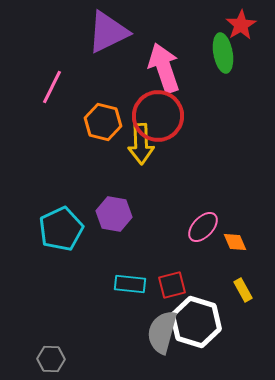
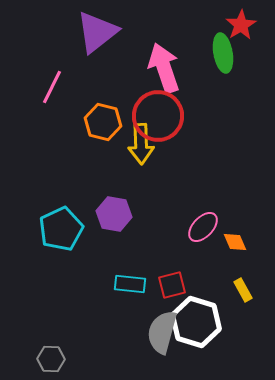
purple triangle: moved 11 px left; rotated 12 degrees counterclockwise
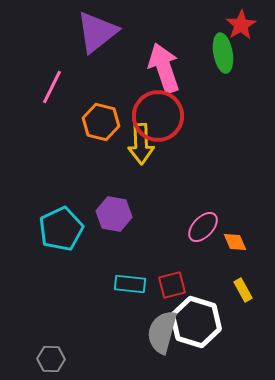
orange hexagon: moved 2 px left
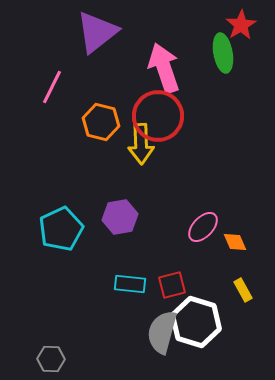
purple hexagon: moved 6 px right, 3 px down; rotated 20 degrees counterclockwise
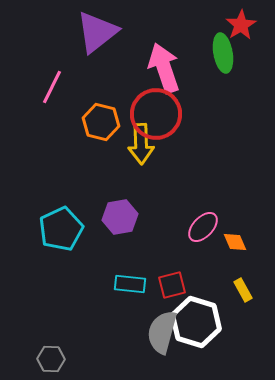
red circle: moved 2 px left, 2 px up
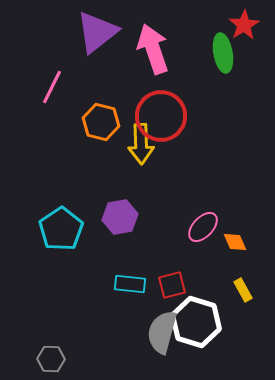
red star: moved 3 px right
pink arrow: moved 11 px left, 19 px up
red circle: moved 5 px right, 2 px down
cyan pentagon: rotated 9 degrees counterclockwise
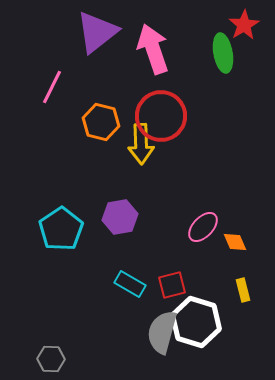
cyan rectangle: rotated 24 degrees clockwise
yellow rectangle: rotated 15 degrees clockwise
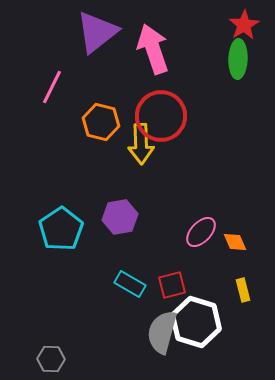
green ellipse: moved 15 px right, 6 px down; rotated 12 degrees clockwise
pink ellipse: moved 2 px left, 5 px down
